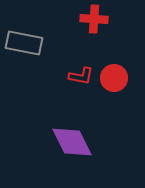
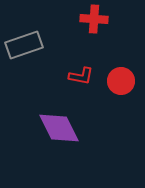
gray rectangle: moved 2 px down; rotated 30 degrees counterclockwise
red circle: moved 7 px right, 3 px down
purple diamond: moved 13 px left, 14 px up
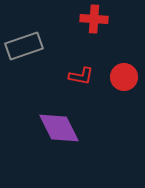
gray rectangle: moved 1 px down
red circle: moved 3 px right, 4 px up
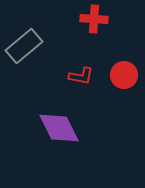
gray rectangle: rotated 21 degrees counterclockwise
red circle: moved 2 px up
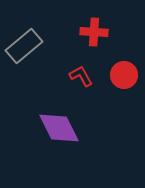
red cross: moved 13 px down
red L-shape: rotated 130 degrees counterclockwise
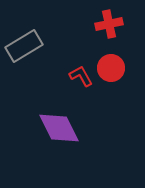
red cross: moved 15 px right, 8 px up; rotated 16 degrees counterclockwise
gray rectangle: rotated 9 degrees clockwise
red circle: moved 13 px left, 7 px up
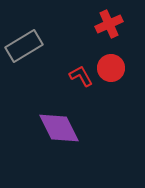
red cross: rotated 12 degrees counterclockwise
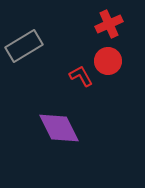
red circle: moved 3 px left, 7 px up
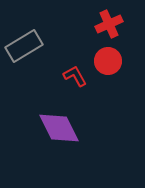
red L-shape: moved 6 px left
